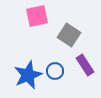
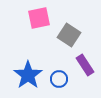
pink square: moved 2 px right, 2 px down
blue circle: moved 4 px right, 8 px down
blue star: rotated 12 degrees counterclockwise
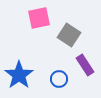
blue star: moved 9 px left
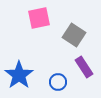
gray square: moved 5 px right
purple rectangle: moved 1 px left, 2 px down
blue circle: moved 1 px left, 3 px down
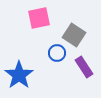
blue circle: moved 1 px left, 29 px up
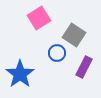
pink square: rotated 20 degrees counterclockwise
purple rectangle: rotated 60 degrees clockwise
blue star: moved 1 px right, 1 px up
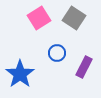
gray square: moved 17 px up
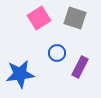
gray square: moved 1 px right; rotated 15 degrees counterclockwise
purple rectangle: moved 4 px left
blue star: rotated 28 degrees clockwise
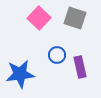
pink square: rotated 15 degrees counterclockwise
blue circle: moved 2 px down
purple rectangle: rotated 40 degrees counterclockwise
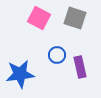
pink square: rotated 15 degrees counterclockwise
